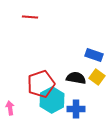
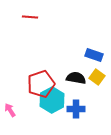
pink arrow: moved 2 px down; rotated 24 degrees counterclockwise
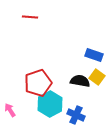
black semicircle: moved 4 px right, 3 px down
red pentagon: moved 3 px left, 1 px up
cyan hexagon: moved 2 px left, 4 px down
blue cross: moved 6 px down; rotated 24 degrees clockwise
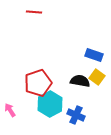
red line: moved 4 px right, 5 px up
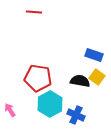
red pentagon: moved 5 px up; rotated 28 degrees clockwise
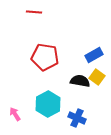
blue rectangle: rotated 48 degrees counterclockwise
red pentagon: moved 7 px right, 21 px up
cyan hexagon: moved 2 px left
pink arrow: moved 5 px right, 4 px down
blue cross: moved 1 px right, 3 px down
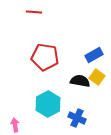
pink arrow: moved 11 px down; rotated 24 degrees clockwise
